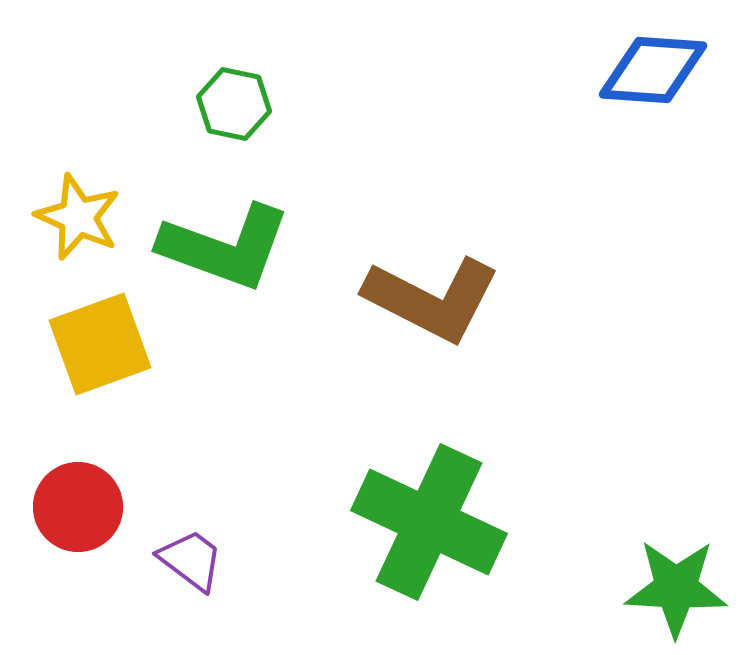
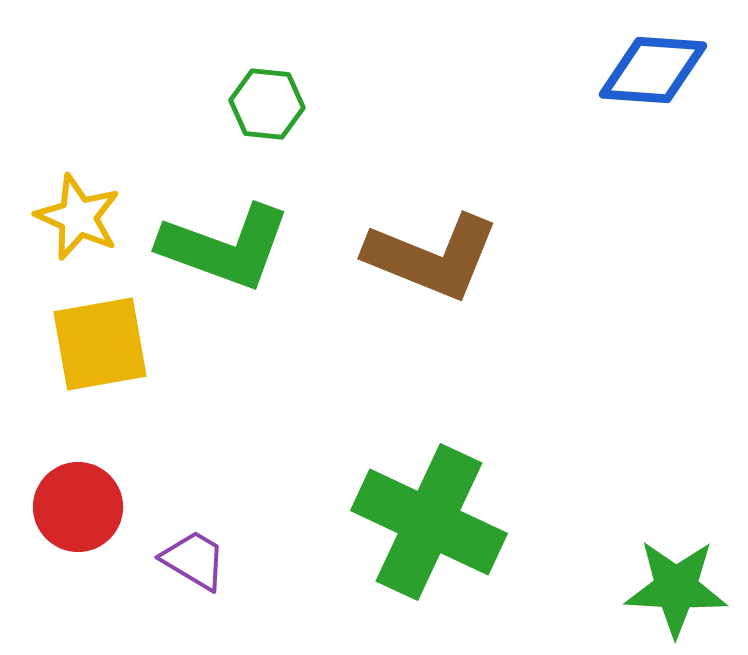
green hexagon: moved 33 px right; rotated 6 degrees counterclockwise
brown L-shape: moved 42 px up; rotated 5 degrees counterclockwise
yellow square: rotated 10 degrees clockwise
purple trapezoid: moved 3 px right; rotated 6 degrees counterclockwise
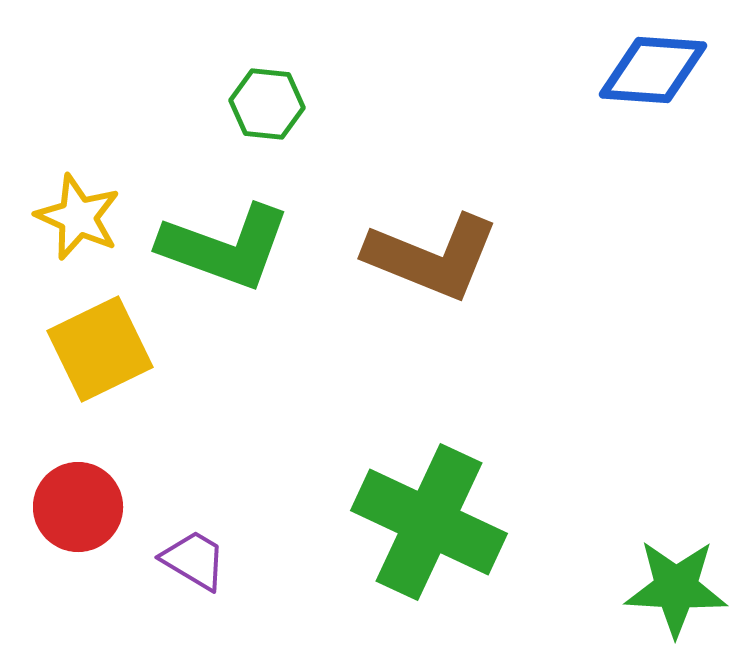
yellow square: moved 5 px down; rotated 16 degrees counterclockwise
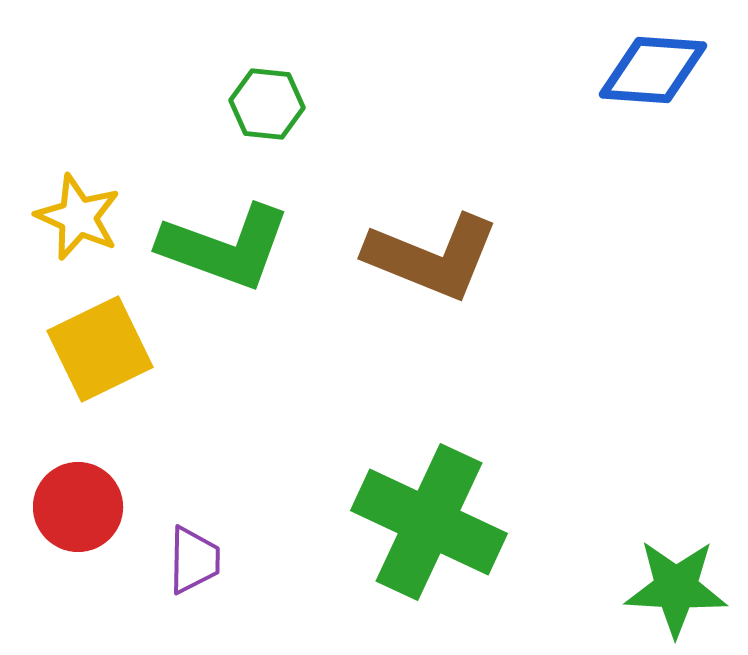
purple trapezoid: rotated 60 degrees clockwise
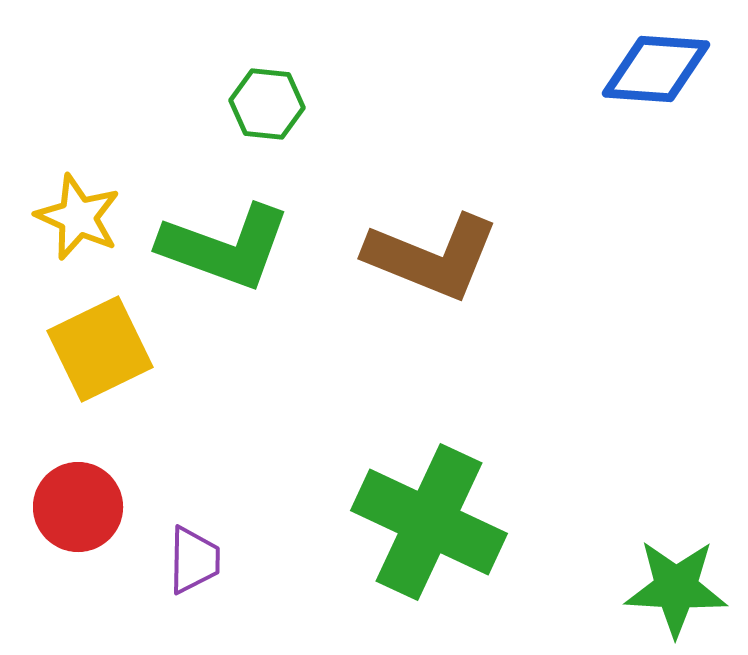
blue diamond: moved 3 px right, 1 px up
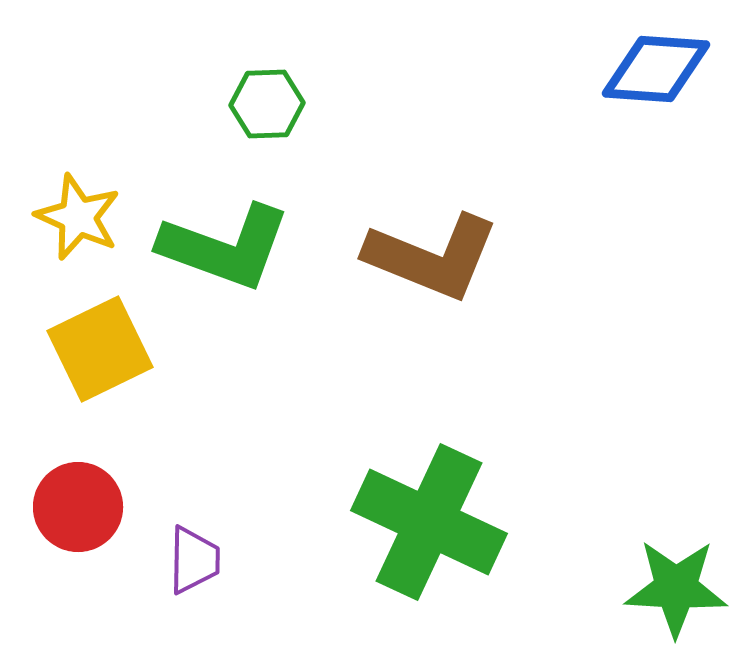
green hexagon: rotated 8 degrees counterclockwise
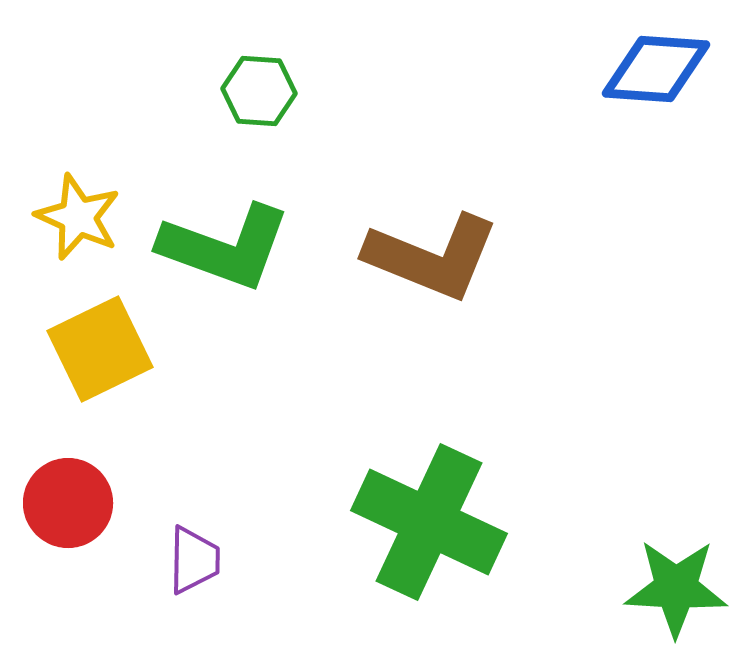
green hexagon: moved 8 px left, 13 px up; rotated 6 degrees clockwise
red circle: moved 10 px left, 4 px up
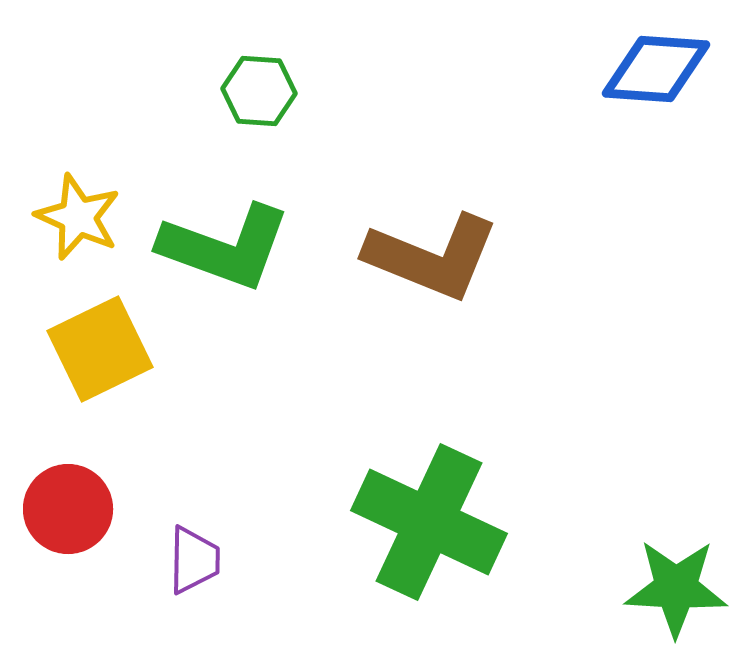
red circle: moved 6 px down
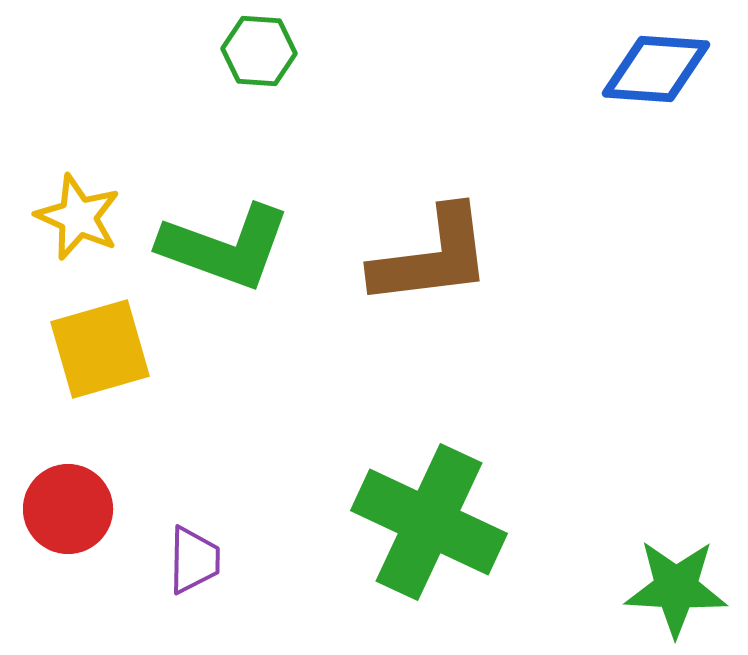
green hexagon: moved 40 px up
brown L-shape: rotated 29 degrees counterclockwise
yellow square: rotated 10 degrees clockwise
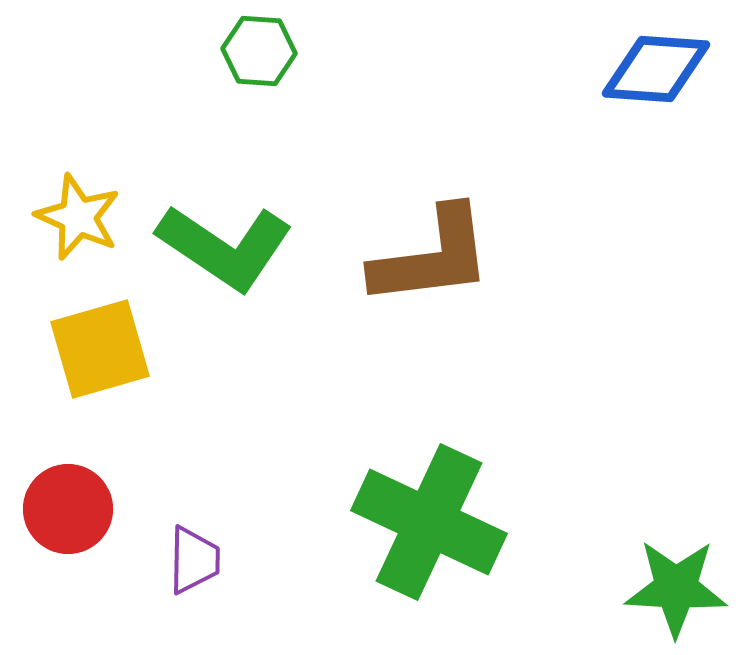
green L-shape: rotated 14 degrees clockwise
